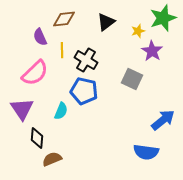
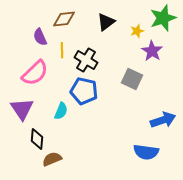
yellow star: moved 1 px left
blue arrow: rotated 20 degrees clockwise
black diamond: moved 1 px down
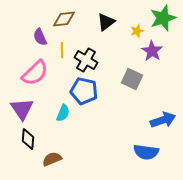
cyan semicircle: moved 2 px right, 2 px down
black diamond: moved 9 px left
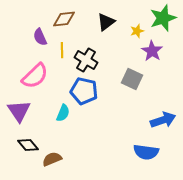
pink semicircle: moved 3 px down
purple triangle: moved 3 px left, 2 px down
black diamond: moved 6 px down; rotated 45 degrees counterclockwise
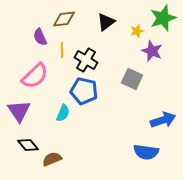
purple star: rotated 10 degrees counterclockwise
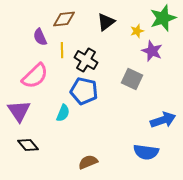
brown semicircle: moved 36 px right, 3 px down
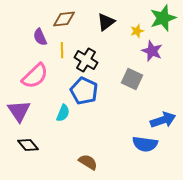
blue pentagon: rotated 12 degrees clockwise
blue semicircle: moved 1 px left, 8 px up
brown semicircle: rotated 54 degrees clockwise
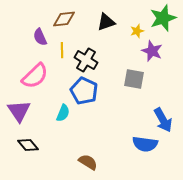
black triangle: rotated 18 degrees clockwise
gray square: moved 2 px right; rotated 15 degrees counterclockwise
blue arrow: rotated 80 degrees clockwise
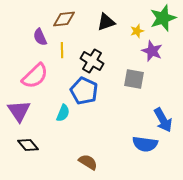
black cross: moved 6 px right, 1 px down
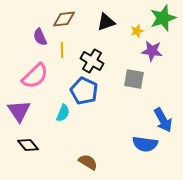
purple star: rotated 15 degrees counterclockwise
